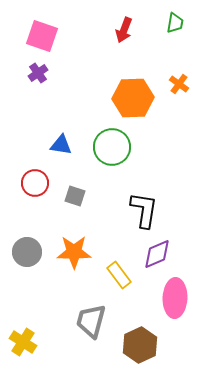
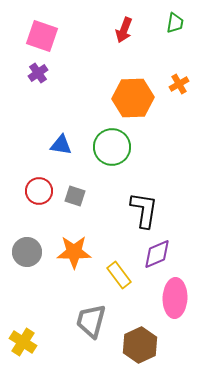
orange cross: rotated 24 degrees clockwise
red circle: moved 4 px right, 8 px down
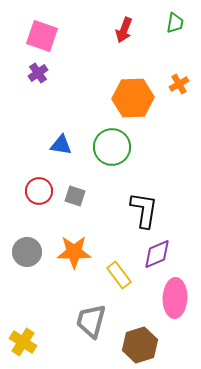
brown hexagon: rotated 8 degrees clockwise
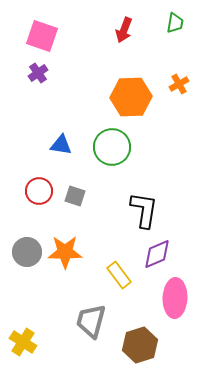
orange hexagon: moved 2 px left, 1 px up
orange star: moved 9 px left
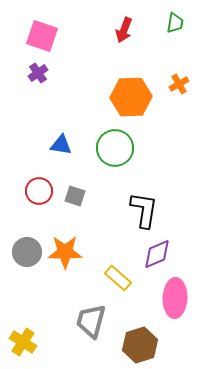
green circle: moved 3 px right, 1 px down
yellow rectangle: moved 1 px left, 3 px down; rotated 12 degrees counterclockwise
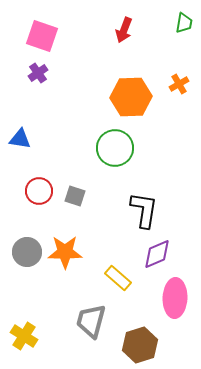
green trapezoid: moved 9 px right
blue triangle: moved 41 px left, 6 px up
yellow cross: moved 1 px right, 6 px up
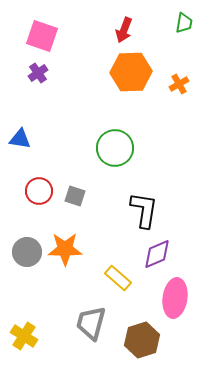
orange hexagon: moved 25 px up
orange star: moved 3 px up
pink ellipse: rotated 6 degrees clockwise
gray trapezoid: moved 2 px down
brown hexagon: moved 2 px right, 5 px up
